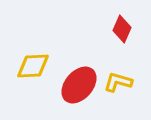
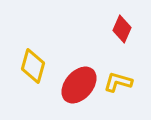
yellow diamond: rotated 72 degrees counterclockwise
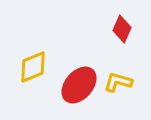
yellow diamond: moved 1 px down; rotated 52 degrees clockwise
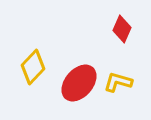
yellow diamond: rotated 24 degrees counterclockwise
red ellipse: moved 2 px up
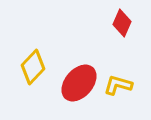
red diamond: moved 6 px up
yellow L-shape: moved 3 px down
